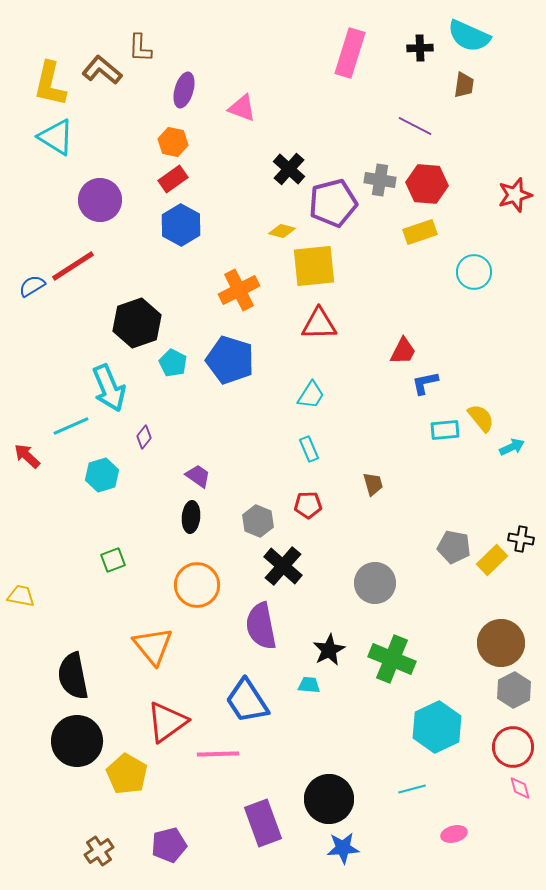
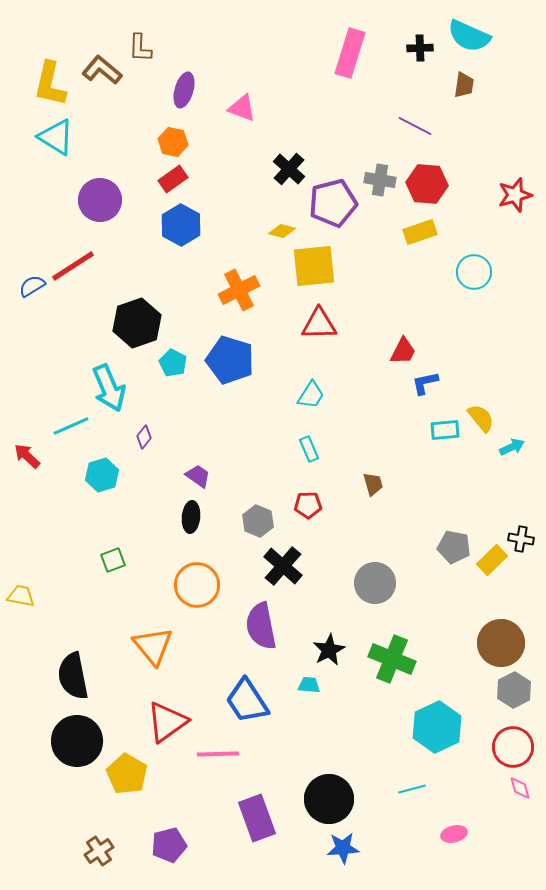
purple rectangle at (263, 823): moved 6 px left, 5 px up
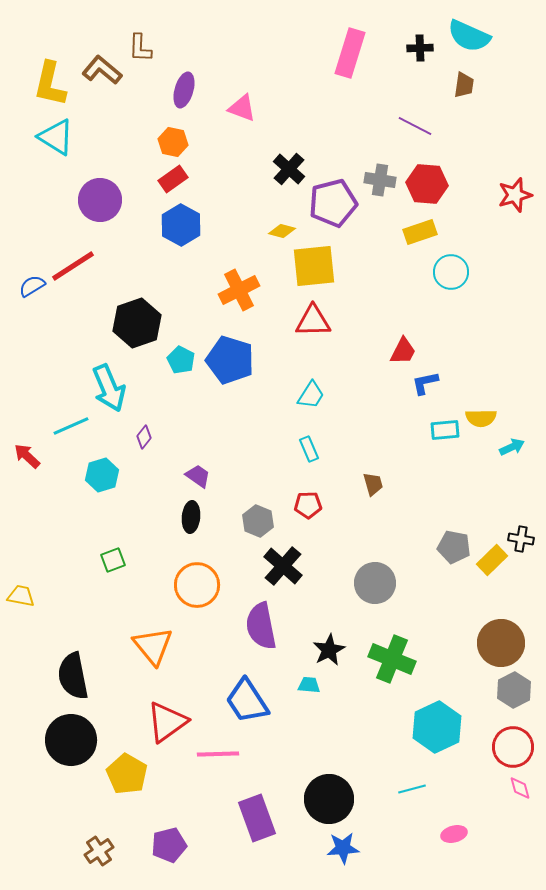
cyan circle at (474, 272): moved 23 px left
red triangle at (319, 324): moved 6 px left, 3 px up
cyan pentagon at (173, 363): moved 8 px right, 3 px up
yellow semicircle at (481, 418): rotated 128 degrees clockwise
black circle at (77, 741): moved 6 px left, 1 px up
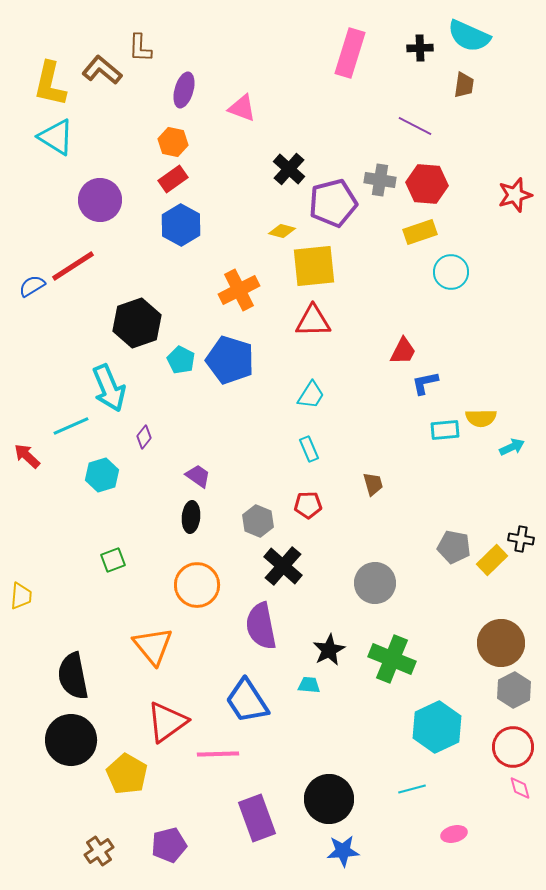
yellow trapezoid at (21, 596): rotated 84 degrees clockwise
blue star at (343, 848): moved 3 px down
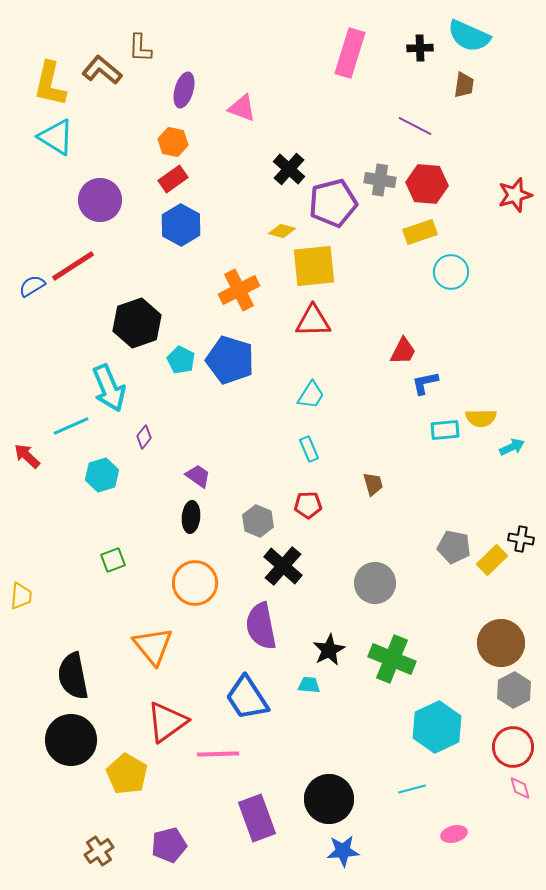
orange circle at (197, 585): moved 2 px left, 2 px up
blue trapezoid at (247, 701): moved 3 px up
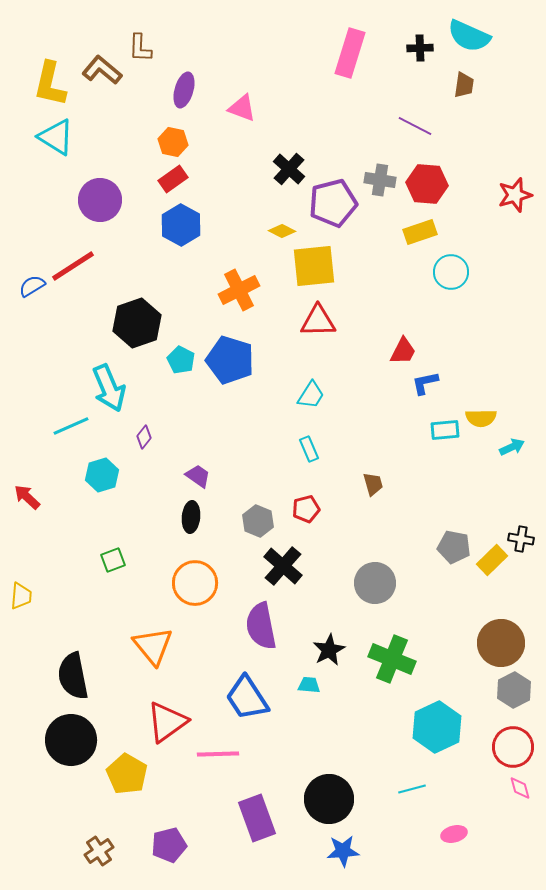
yellow diamond at (282, 231): rotated 12 degrees clockwise
red triangle at (313, 321): moved 5 px right
red arrow at (27, 456): moved 41 px down
red pentagon at (308, 505): moved 2 px left, 4 px down; rotated 12 degrees counterclockwise
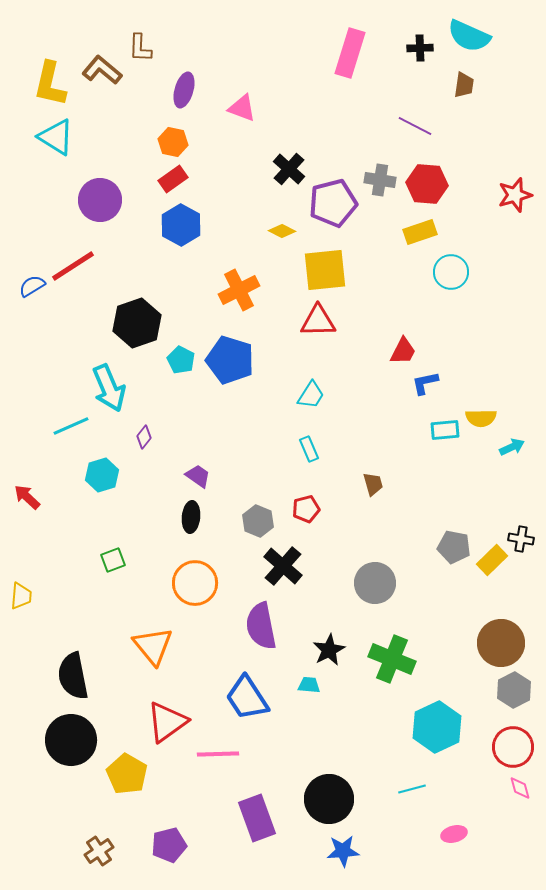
yellow square at (314, 266): moved 11 px right, 4 px down
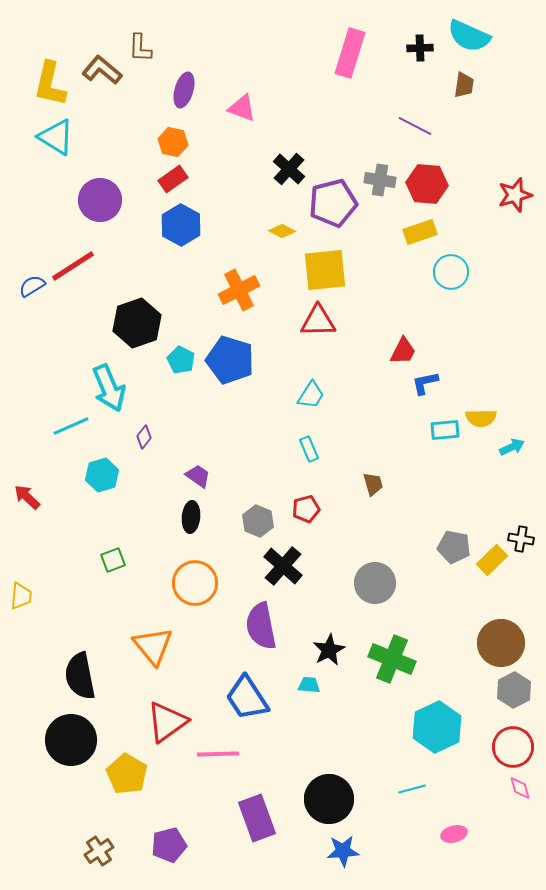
black semicircle at (73, 676): moved 7 px right
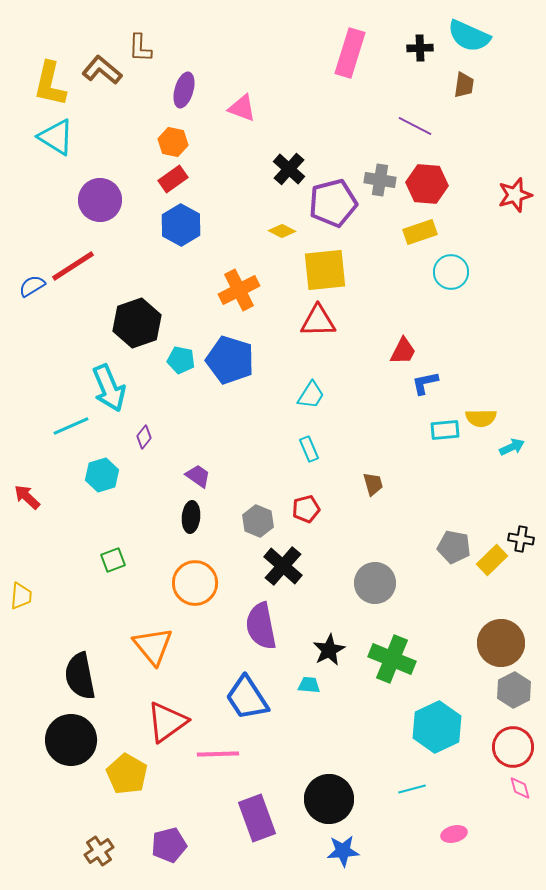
cyan pentagon at (181, 360): rotated 16 degrees counterclockwise
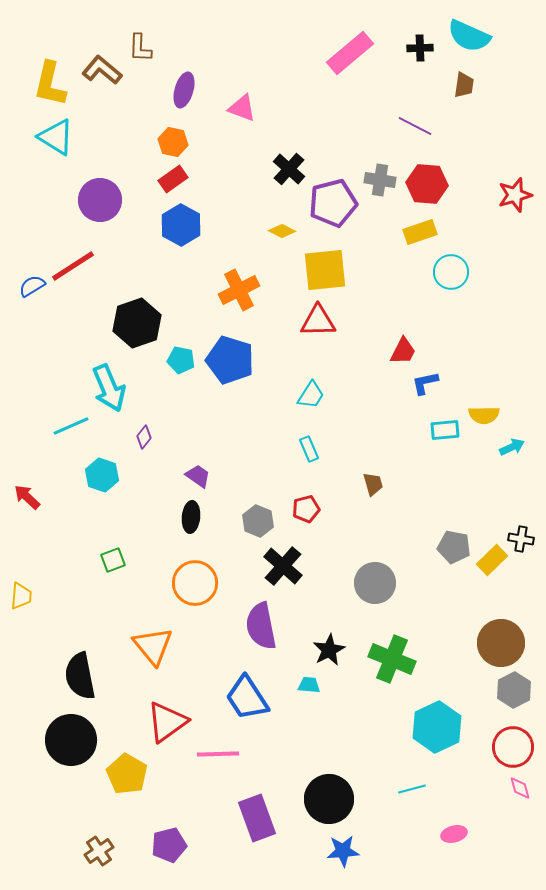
pink rectangle at (350, 53): rotated 33 degrees clockwise
yellow semicircle at (481, 418): moved 3 px right, 3 px up
cyan hexagon at (102, 475): rotated 24 degrees counterclockwise
